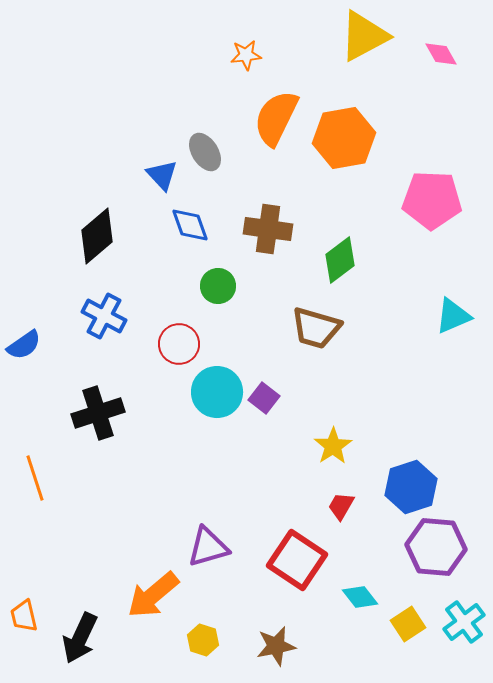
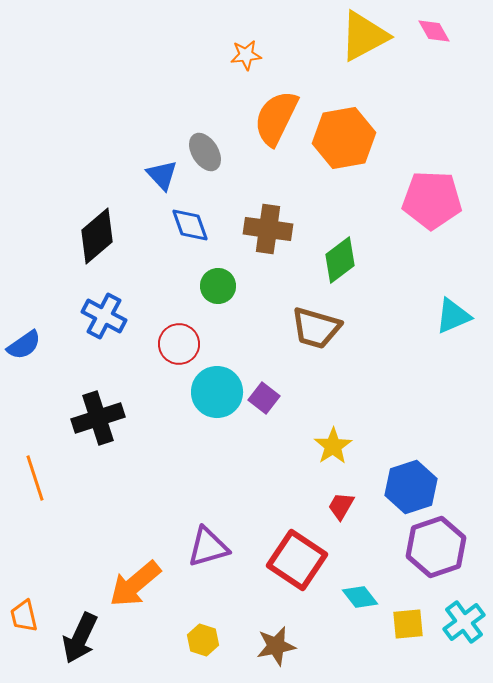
pink diamond: moved 7 px left, 23 px up
black cross: moved 5 px down
purple hexagon: rotated 24 degrees counterclockwise
orange arrow: moved 18 px left, 11 px up
yellow square: rotated 28 degrees clockwise
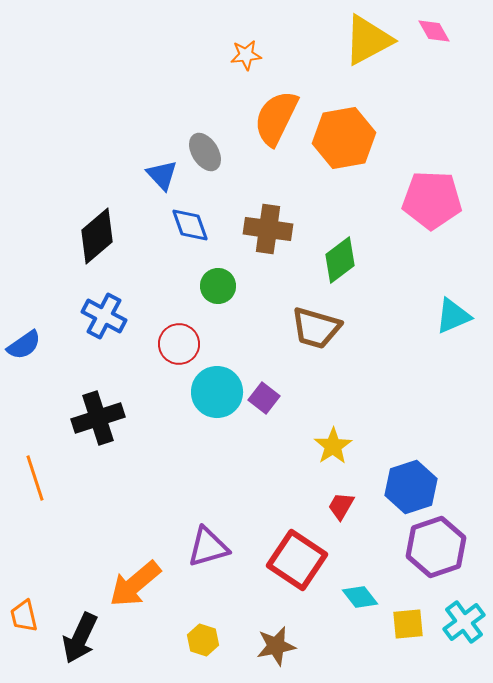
yellow triangle: moved 4 px right, 4 px down
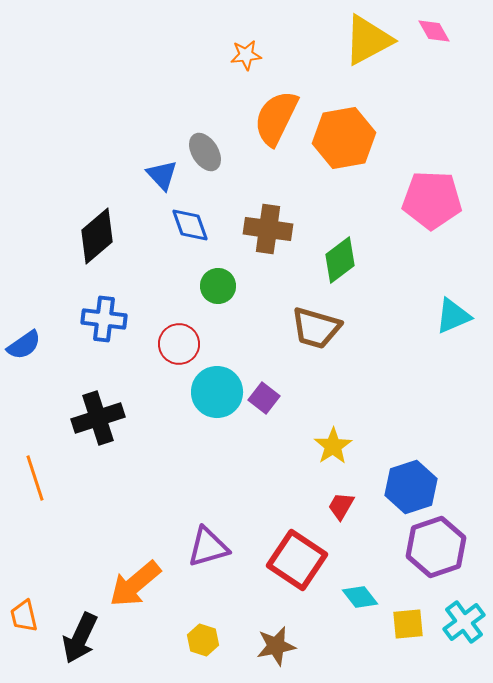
blue cross: moved 3 px down; rotated 21 degrees counterclockwise
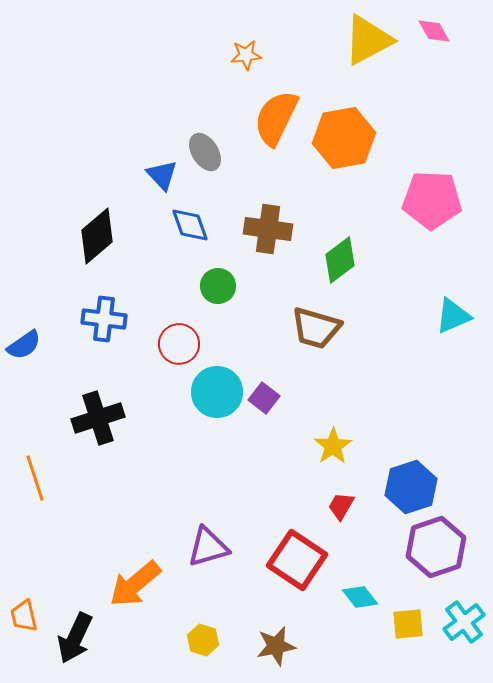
black arrow: moved 5 px left
